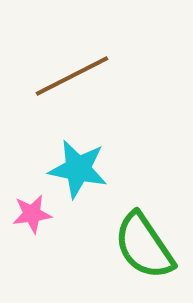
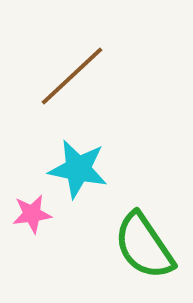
brown line: rotated 16 degrees counterclockwise
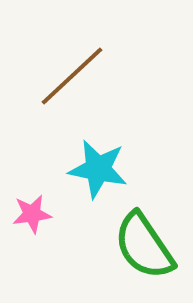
cyan star: moved 20 px right
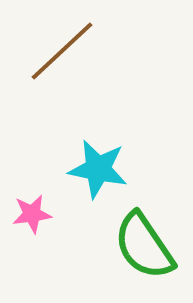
brown line: moved 10 px left, 25 px up
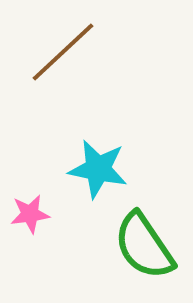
brown line: moved 1 px right, 1 px down
pink star: moved 2 px left
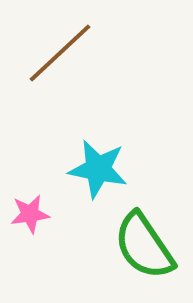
brown line: moved 3 px left, 1 px down
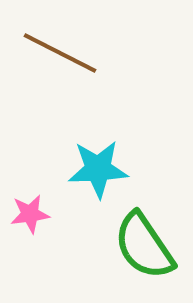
brown line: rotated 70 degrees clockwise
cyan star: rotated 14 degrees counterclockwise
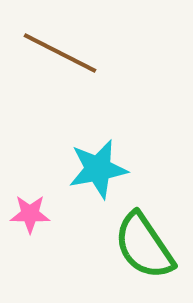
cyan star: rotated 8 degrees counterclockwise
pink star: rotated 9 degrees clockwise
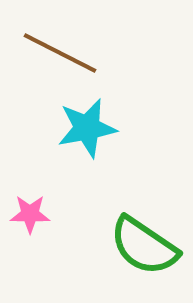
cyan star: moved 11 px left, 41 px up
green semicircle: rotated 22 degrees counterclockwise
